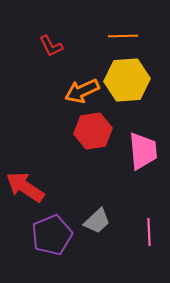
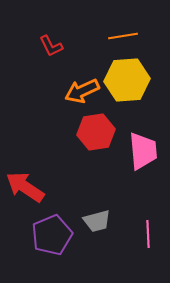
orange line: rotated 8 degrees counterclockwise
red hexagon: moved 3 px right, 1 px down
gray trapezoid: rotated 28 degrees clockwise
pink line: moved 1 px left, 2 px down
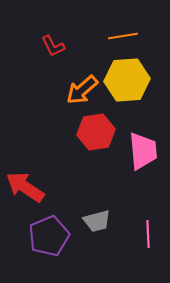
red L-shape: moved 2 px right
orange arrow: moved 1 px up; rotated 16 degrees counterclockwise
purple pentagon: moved 3 px left, 1 px down
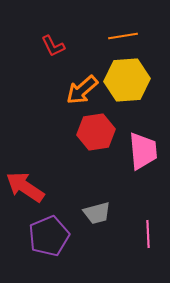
gray trapezoid: moved 8 px up
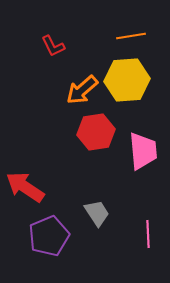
orange line: moved 8 px right
gray trapezoid: rotated 108 degrees counterclockwise
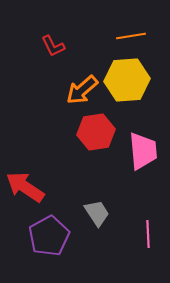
purple pentagon: rotated 6 degrees counterclockwise
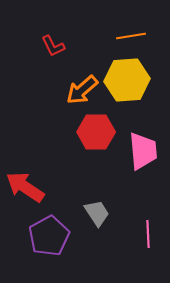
red hexagon: rotated 9 degrees clockwise
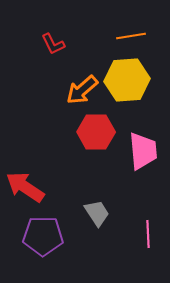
red L-shape: moved 2 px up
purple pentagon: moved 6 px left; rotated 30 degrees clockwise
